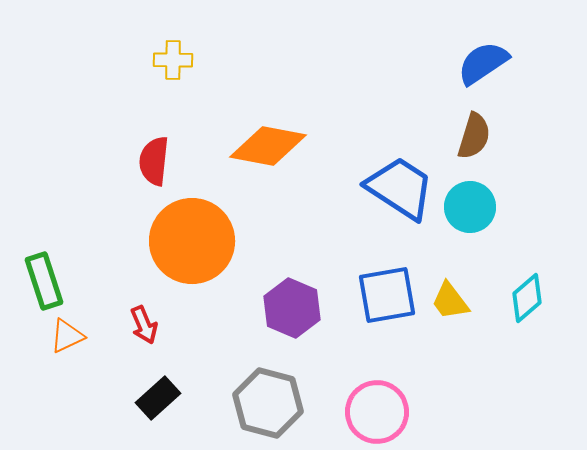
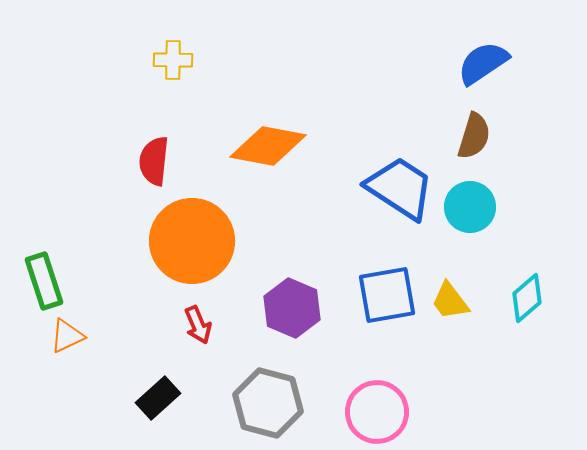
red arrow: moved 54 px right
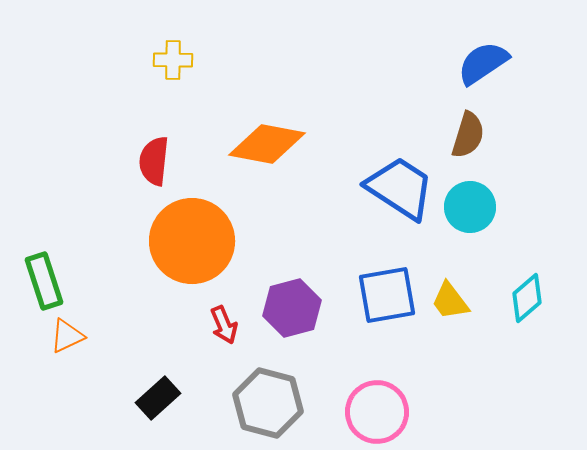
brown semicircle: moved 6 px left, 1 px up
orange diamond: moved 1 px left, 2 px up
purple hexagon: rotated 22 degrees clockwise
red arrow: moved 26 px right
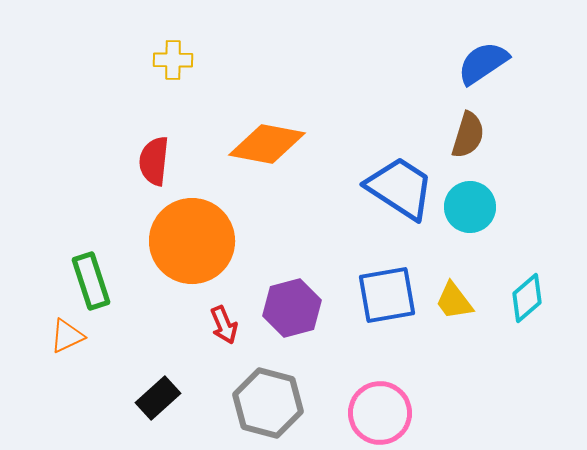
green rectangle: moved 47 px right
yellow trapezoid: moved 4 px right
pink circle: moved 3 px right, 1 px down
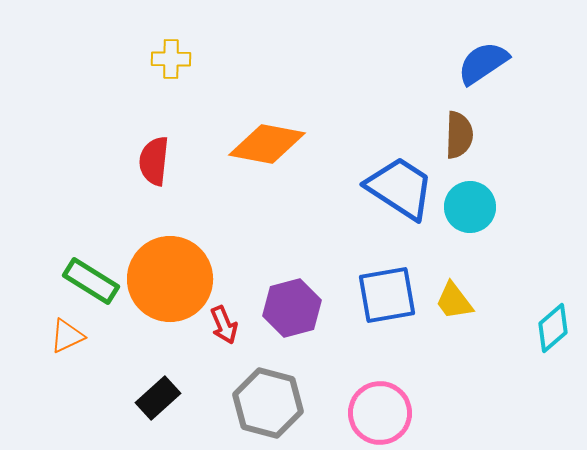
yellow cross: moved 2 px left, 1 px up
brown semicircle: moved 9 px left; rotated 15 degrees counterclockwise
orange circle: moved 22 px left, 38 px down
green rectangle: rotated 40 degrees counterclockwise
cyan diamond: moved 26 px right, 30 px down
